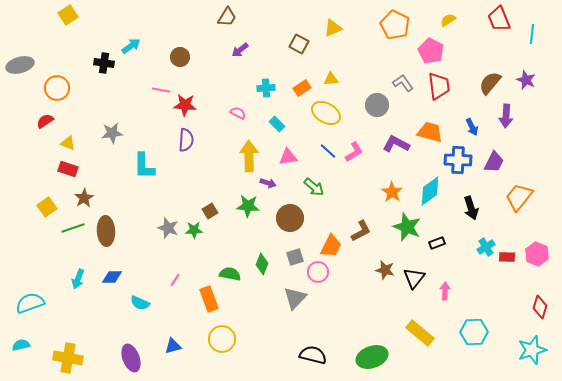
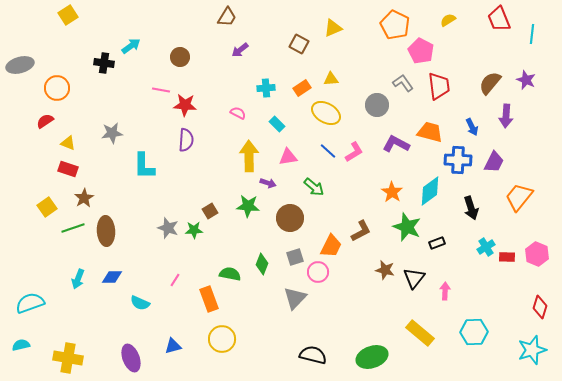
pink pentagon at (431, 51): moved 10 px left
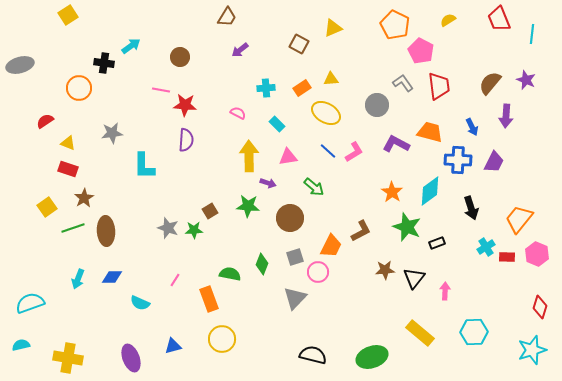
orange circle at (57, 88): moved 22 px right
orange trapezoid at (519, 197): moved 22 px down
brown star at (385, 270): rotated 18 degrees counterclockwise
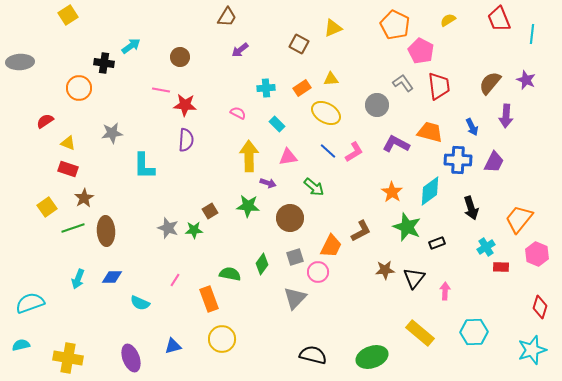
gray ellipse at (20, 65): moved 3 px up; rotated 12 degrees clockwise
red rectangle at (507, 257): moved 6 px left, 10 px down
green diamond at (262, 264): rotated 15 degrees clockwise
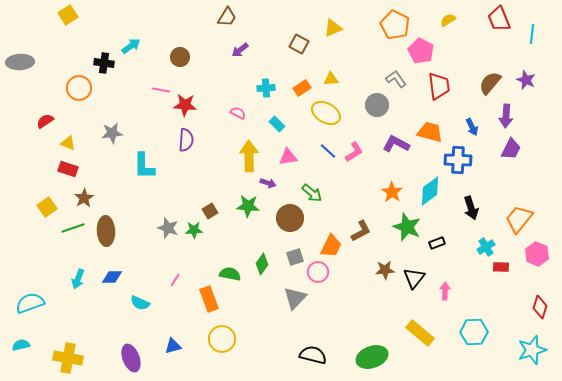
gray L-shape at (403, 83): moved 7 px left, 4 px up
purple trapezoid at (494, 162): moved 17 px right, 13 px up
green arrow at (314, 187): moved 2 px left, 6 px down
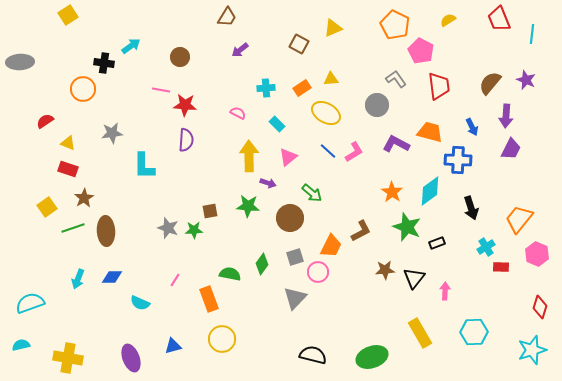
orange circle at (79, 88): moved 4 px right, 1 px down
pink triangle at (288, 157): rotated 30 degrees counterclockwise
brown square at (210, 211): rotated 21 degrees clockwise
yellow rectangle at (420, 333): rotated 20 degrees clockwise
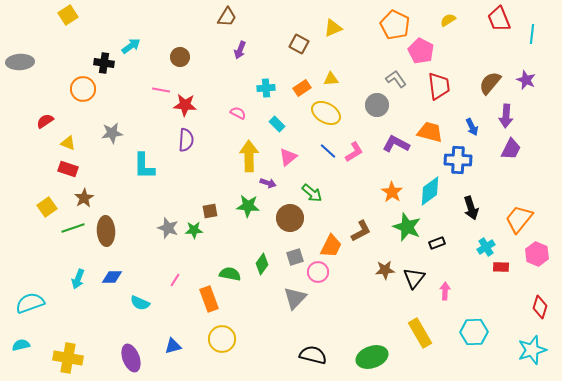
purple arrow at (240, 50): rotated 30 degrees counterclockwise
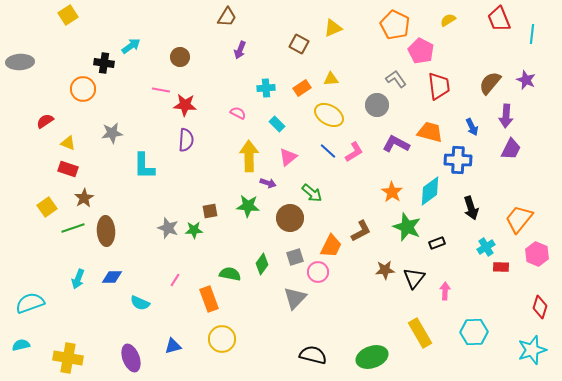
yellow ellipse at (326, 113): moved 3 px right, 2 px down
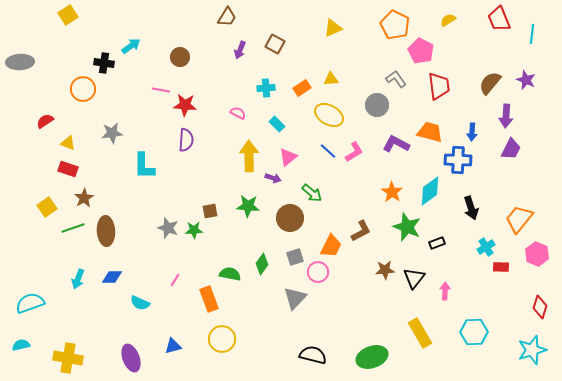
brown square at (299, 44): moved 24 px left
blue arrow at (472, 127): moved 5 px down; rotated 30 degrees clockwise
purple arrow at (268, 183): moved 5 px right, 5 px up
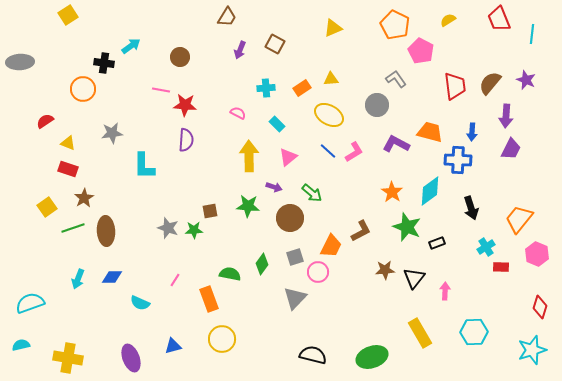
red trapezoid at (439, 86): moved 16 px right
purple arrow at (273, 178): moved 1 px right, 9 px down
